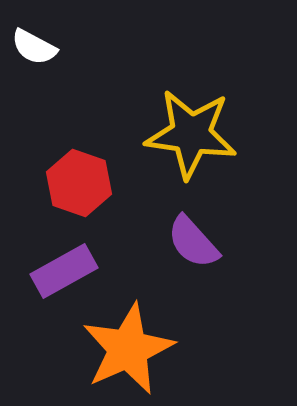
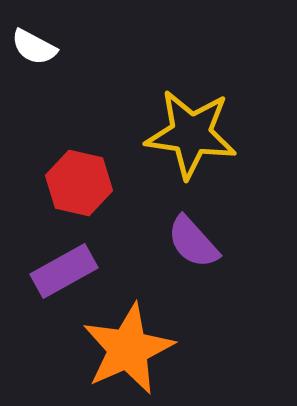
red hexagon: rotated 6 degrees counterclockwise
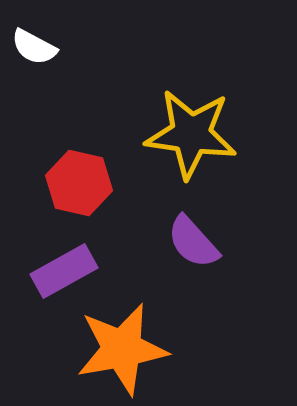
orange star: moved 6 px left; rotated 14 degrees clockwise
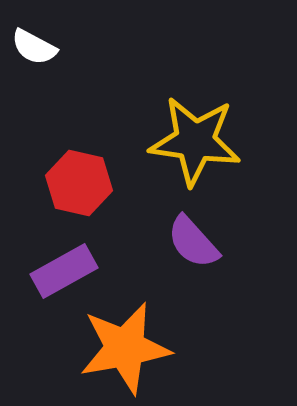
yellow star: moved 4 px right, 7 px down
orange star: moved 3 px right, 1 px up
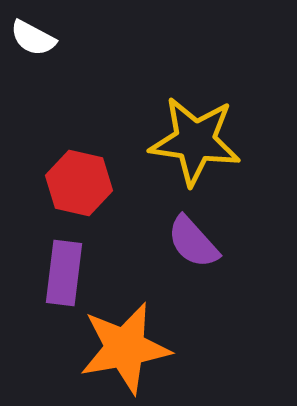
white semicircle: moved 1 px left, 9 px up
purple rectangle: moved 2 px down; rotated 54 degrees counterclockwise
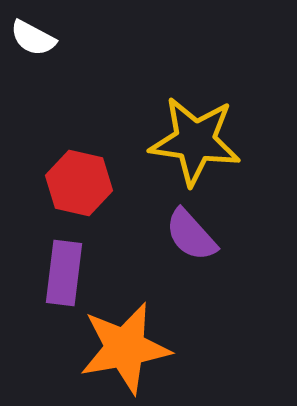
purple semicircle: moved 2 px left, 7 px up
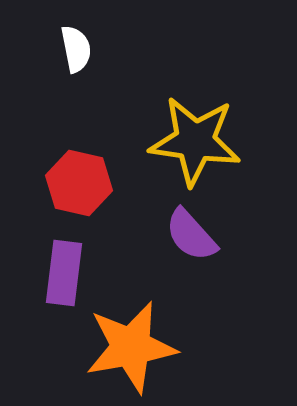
white semicircle: moved 43 px right, 11 px down; rotated 129 degrees counterclockwise
orange star: moved 6 px right, 1 px up
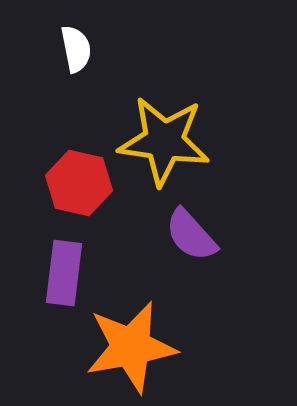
yellow star: moved 31 px left
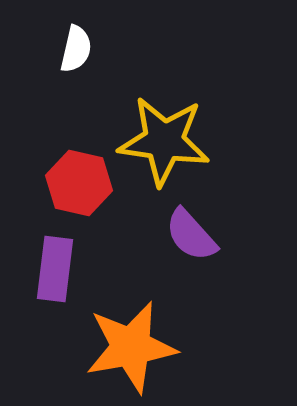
white semicircle: rotated 24 degrees clockwise
purple rectangle: moved 9 px left, 4 px up
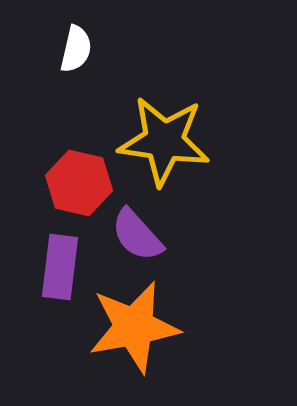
purple semicircle: moved 54 px left
purple rectangle: moved 5 px right, 2 px up
orange star: moved 3 px right, 20 px up
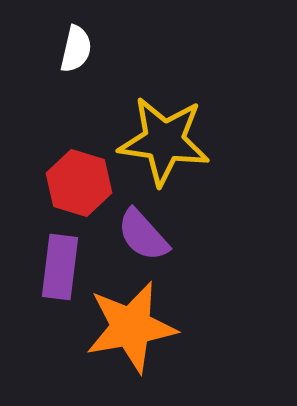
red hexagon: rotated 4 degrees clockwise
purple semicircle: moved 6 px right
orange star: moved 3 px left
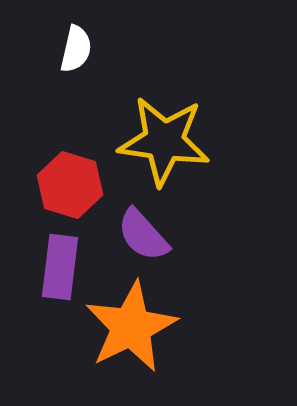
red hexagon: moved 9 px left, 2 px down
orange star: rotated 16 degrees counterclockwise
